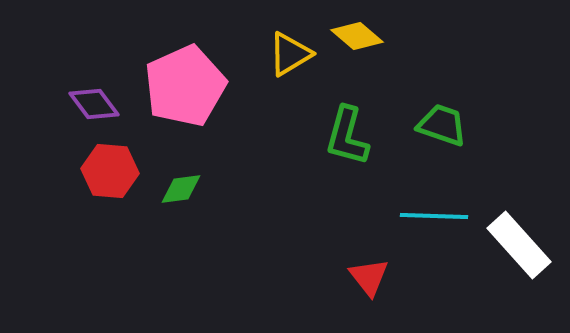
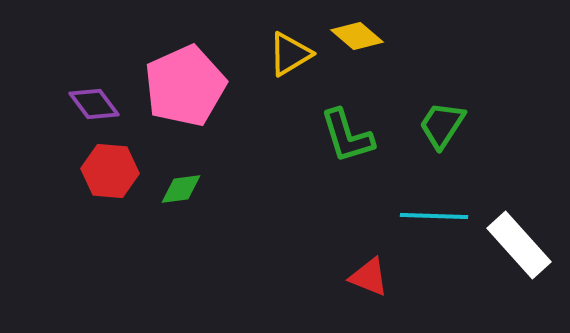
green trapezoid: rotated 76 degrees counterclockwise
green L-shape: rotated 32 degrees counterclockwise
red triangle: rotated 30 degrees counterclockwise
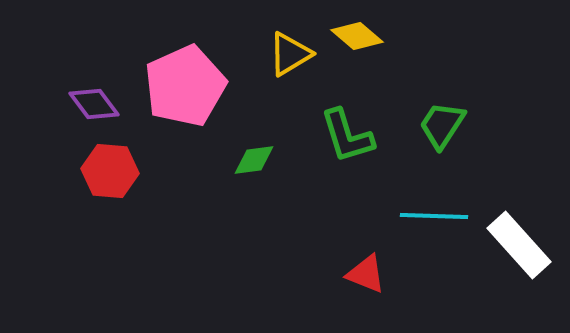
green diamond: moved 73 px right, 29 px up
red triangle: moved 3 px left, 3 px up
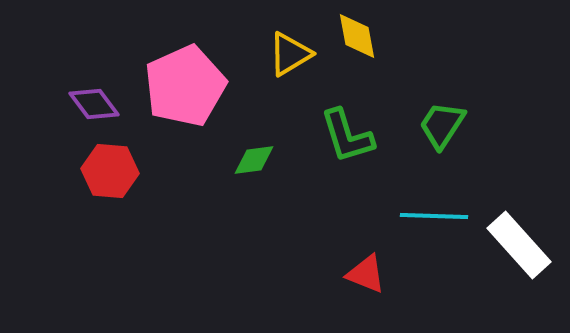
yellow diamond: rotated 39 degrees clockwise
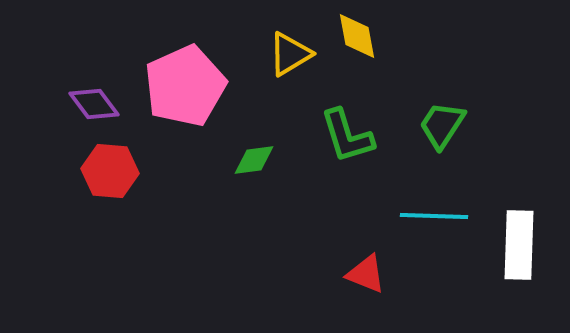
white rectangle: rotated 44 degrees clockwise
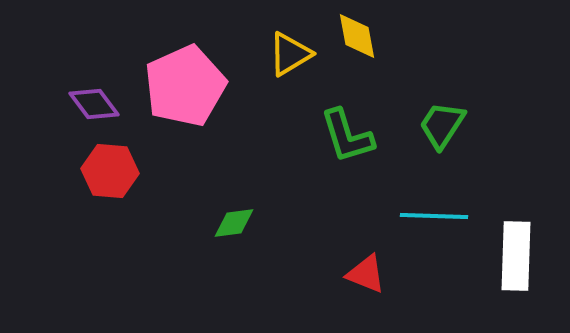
green diamond: moved 20 px left, 63 px down
white rectangle: moved 3 px left, 11 px down
